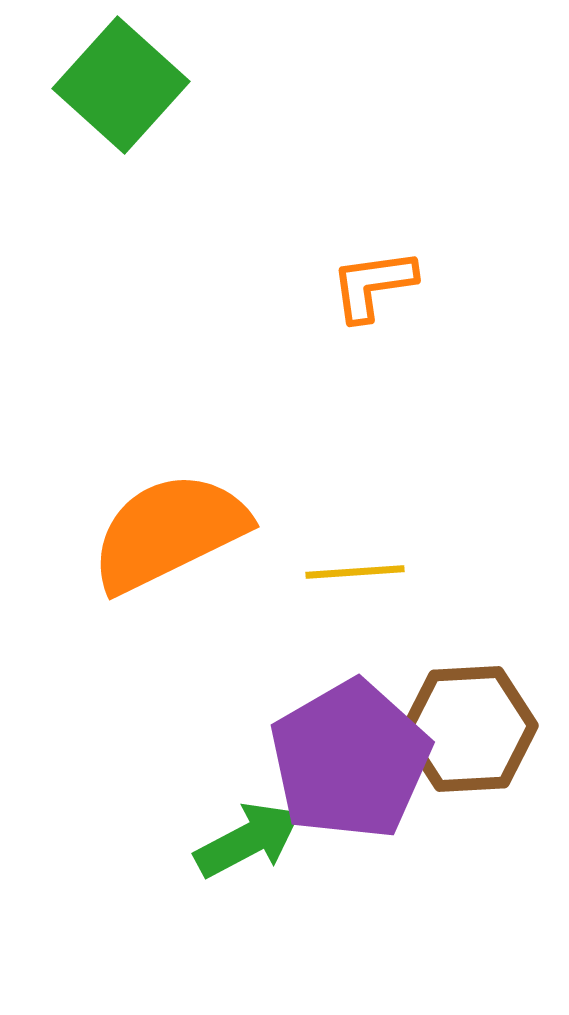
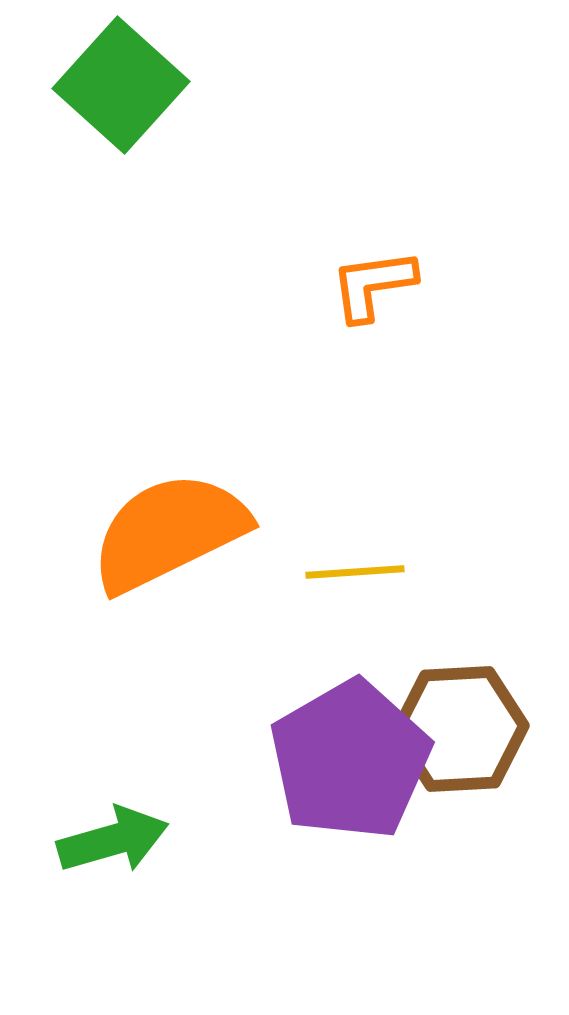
brown hexagon: moved 9 px left
green arrow: moved 135 px left; rotated 12 degrees clockwise
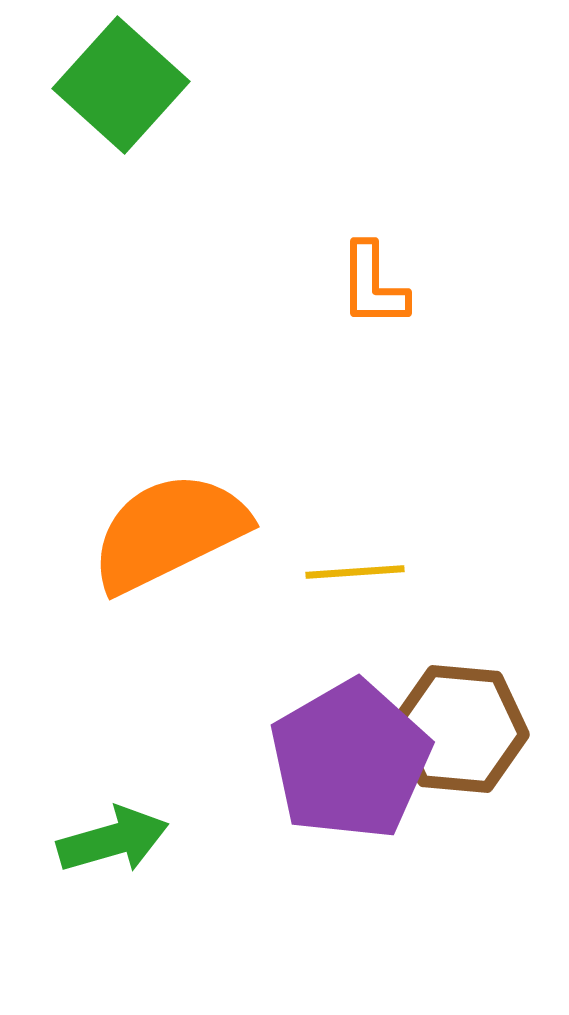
orange L-shape: rotated 82 degrees counterclockwise
brown hexagon: rotated 8 degrees clockwise
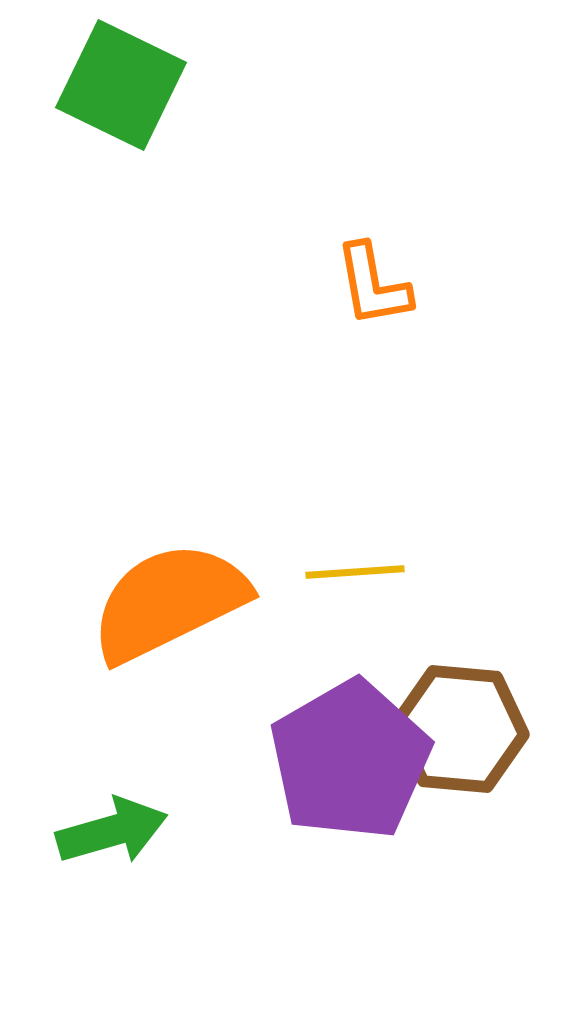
green square: rotated 16 degrees counterclockwise
orange L-shape: rotated 10 degrees counterclockwise
orange semicircle: moved 70 px down
green arrow: moved 1 px left, 9 px up
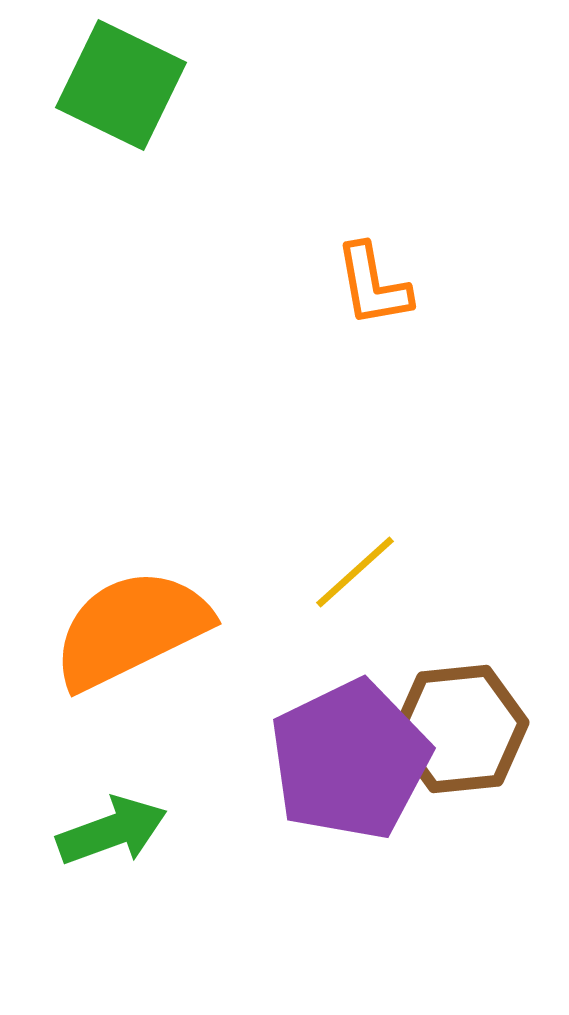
yellow line: rotated 38 degrees counterclockwise
orange semicircle: moved 38 px left, 27 px down
brown hexagon: rotated 11 degrees counterclockwise
purple pentagon: rotated 4 degrees clockwise
green arrow: rotated 4 degrees counterclockwise
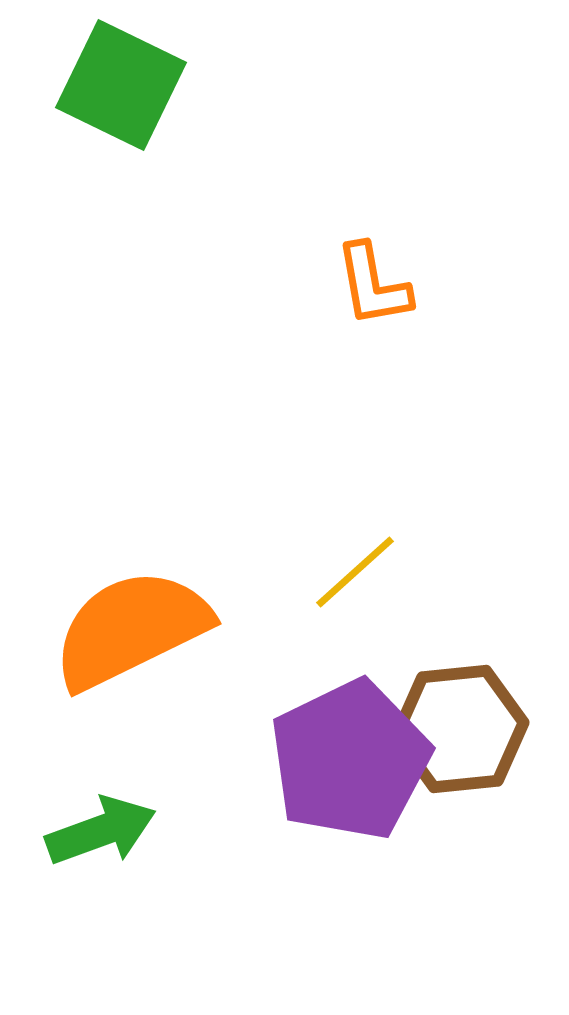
green arrow: moved 11 px left
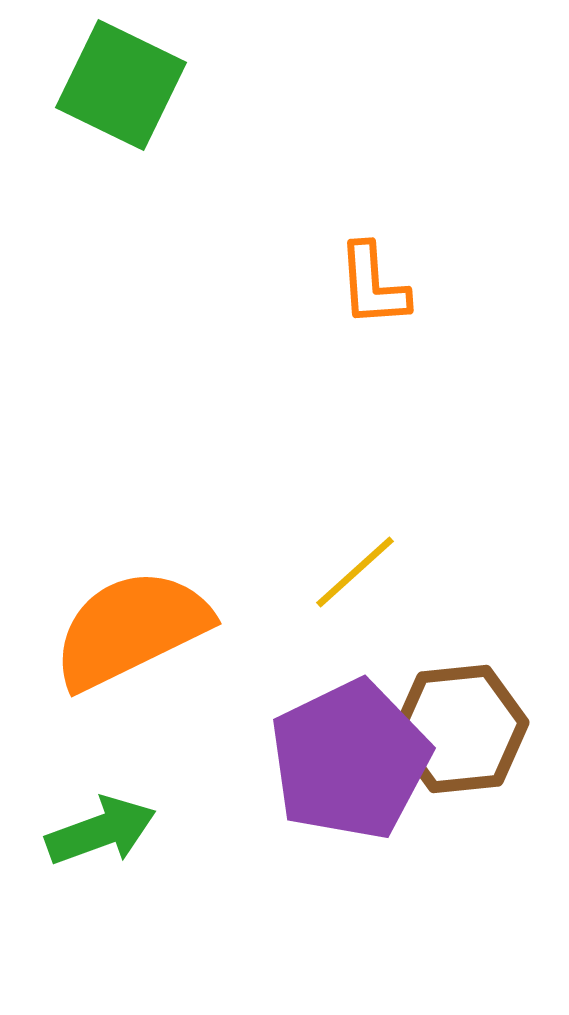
orange L-shape: rotated 6 degrees clockwise
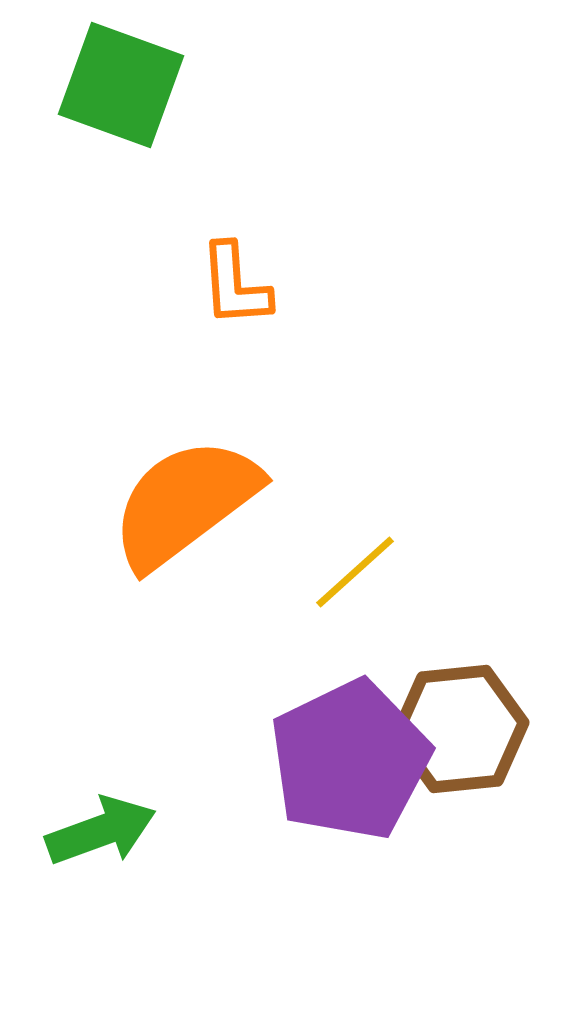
green square: rotated 6 degrees counterclockwise
orange L-shape: moved 138 px left
orange semicircle: moved 54 px right, 126 px up; rotated 11 degrees counterclockwise
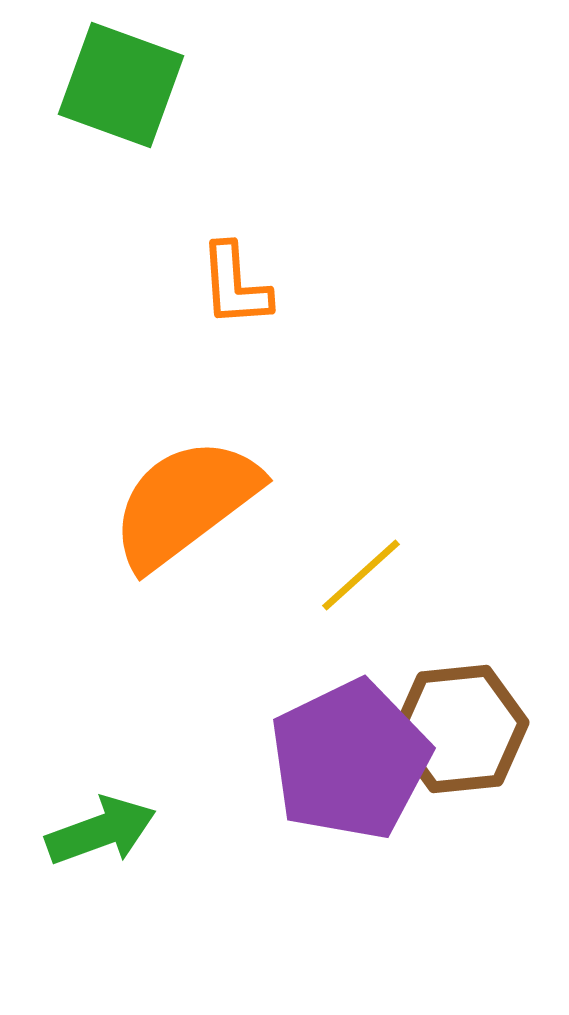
yellow line: moved 6 px right, 3 px down
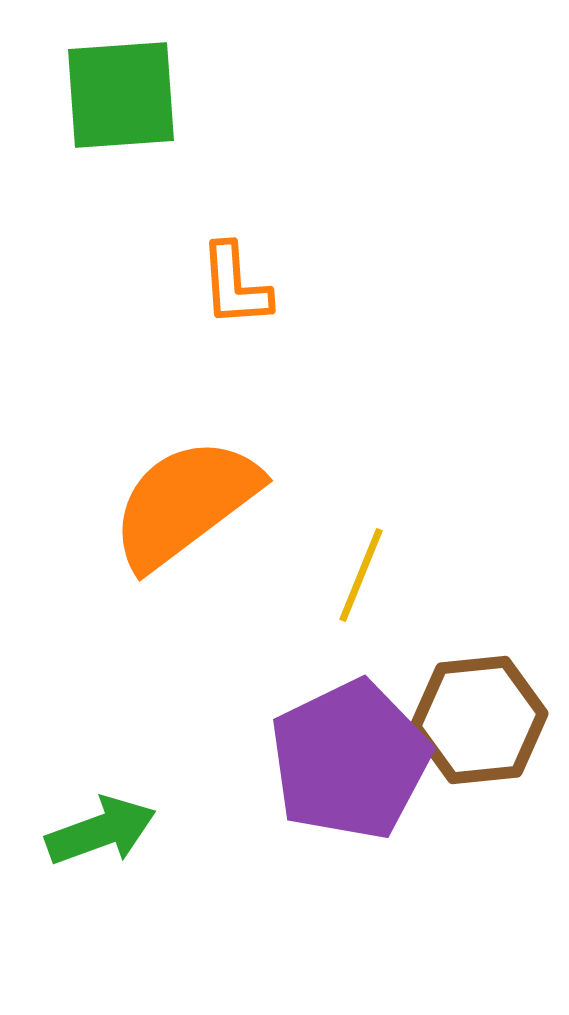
green square: moved 10 px down; rotated 24 degrees counterclockwise
yellow line: rotated 26 degrees counterclockwise
brown hexagon: moved 19 px right, 9 px up
